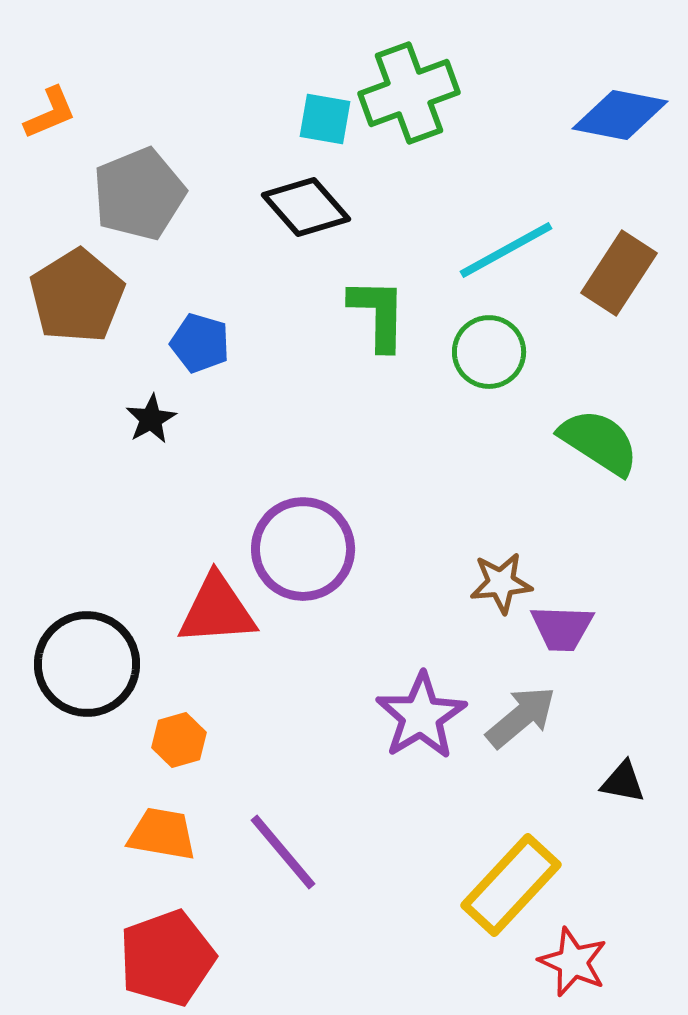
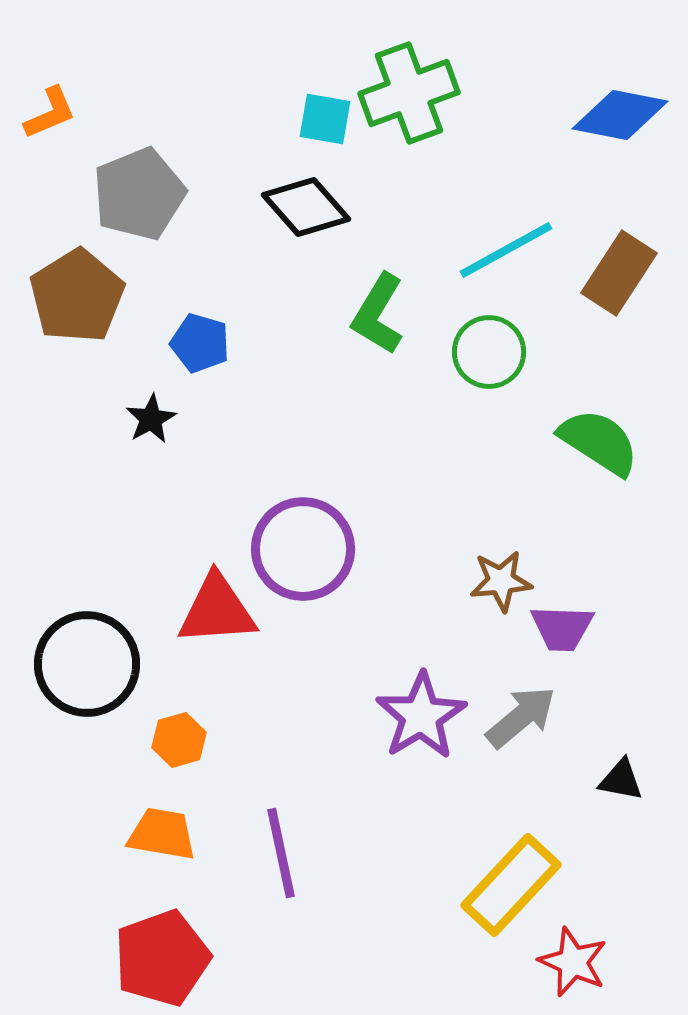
green L-shape: rotated 150 degrees counterclockwise
brown star: moved 2 px up
black triangle: moved 2 px left, 2 px up
purple line: moved 2 px left, 1 px down; rotated 28 degrees clockwise
red pentagon: moved 5 px left
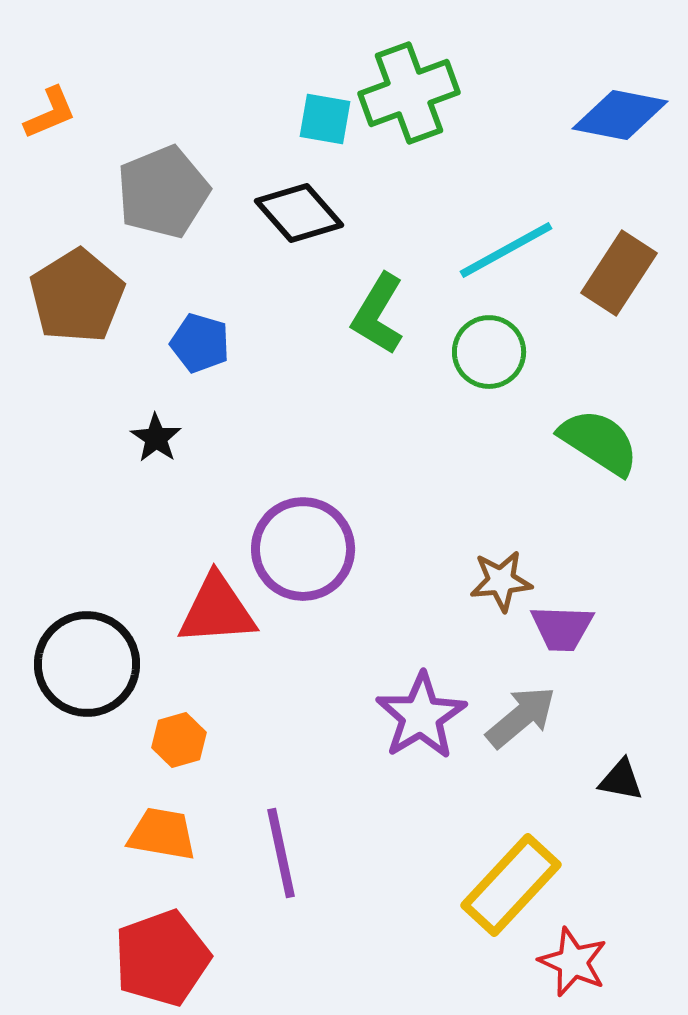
gray pentagon: moved 24 px right, 2 px up
black diamond: moved 7 px left, 6 px down
black star: moved 5 px right, 19 px down; rotated 9 degrees counterclockwise
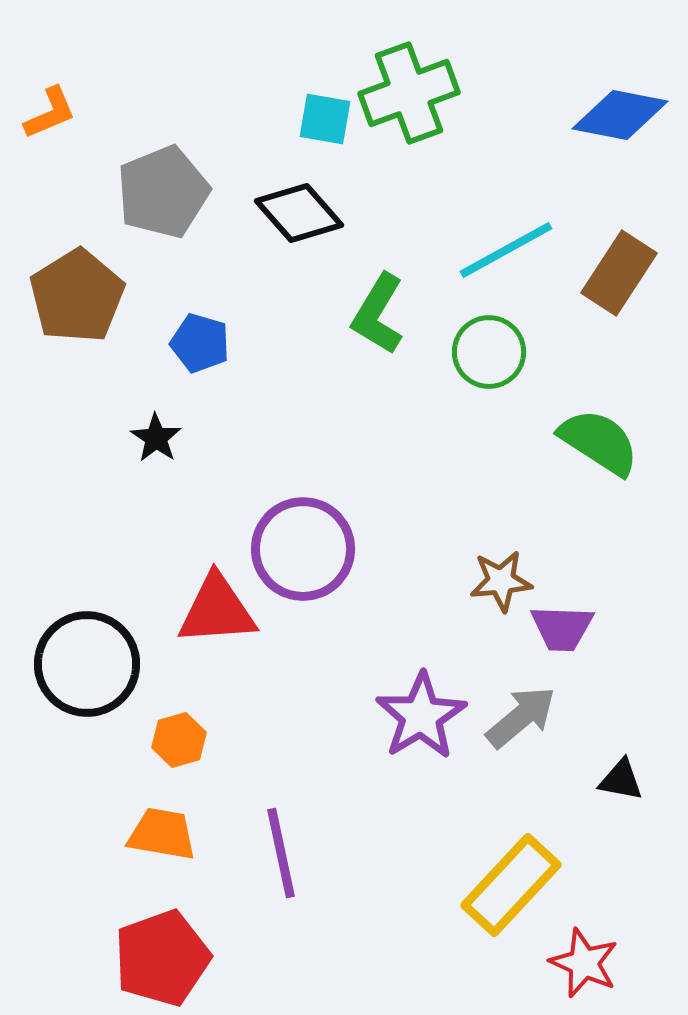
red star: moved 11 px right, 1 px down
